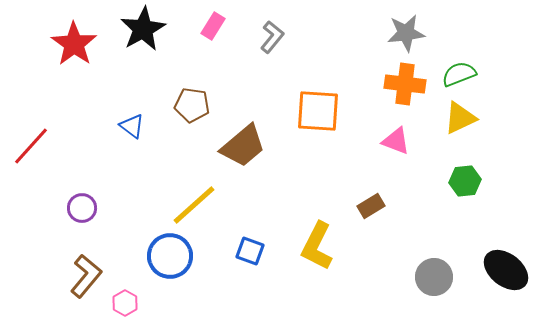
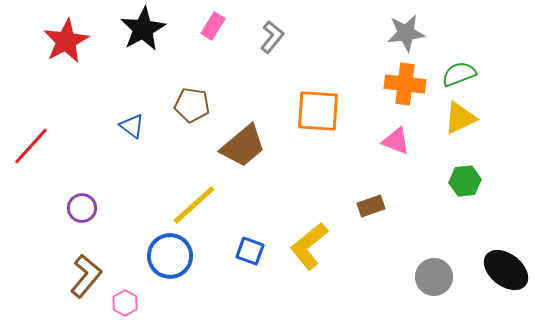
red star: moved 8 px left, 3 px up; rotated 9 degrees clockwise
brown rectangle: rotated 12 degrees clockwise
yellow L-shape: moved 8 px left; rotated 24 degrees clockwise
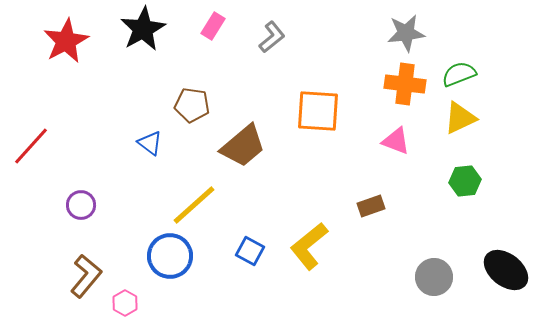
gray L-shape: rotated 12 degrees clockwise
blue triangle: moved 18 px right, 17 px down
purple circle: moved 1 px left, 3 px up
blue square: rotated 8 degrees clockwise
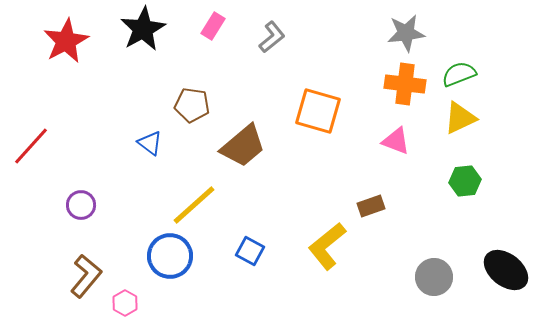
orange square: rotated 12 degrees clockwise
yellow L-shape: moved 18 px right
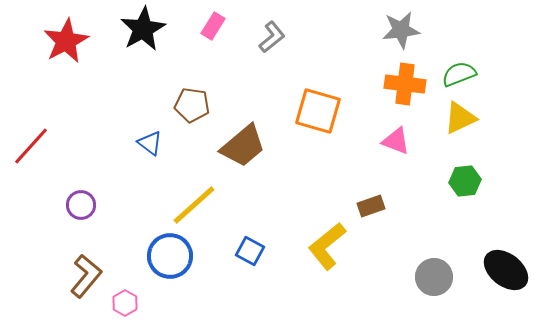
gray star: moved 5 px left, 3 px up
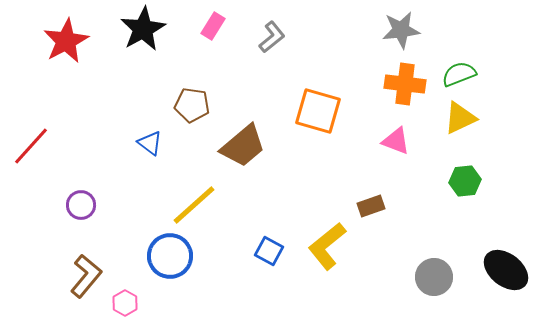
blue square: moved 19 px right
